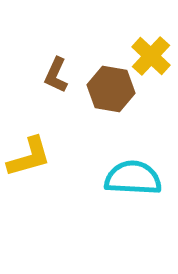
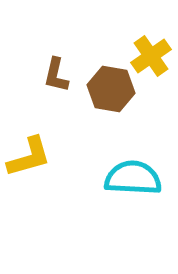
yellow cross: rotated 12 degrees clockwise
brown L-shape: rotated 12 degrees counterclockwise
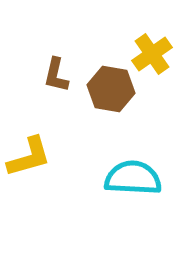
yellow cross: moved 1 px right, 2 px up
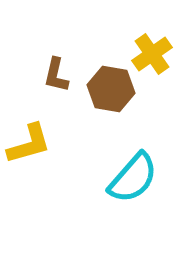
yellow L-shape: moved 13 px up
cyan semicircle: rotated 128 degrees clockwise
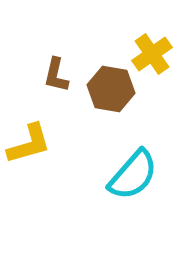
cyan semicircle: moved 3 px up
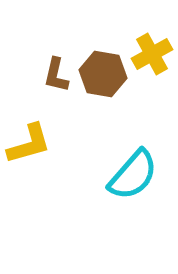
yellow cross: rotated 6 degrees clockwise
brown hexagon: moved 8 px left, 15 px up
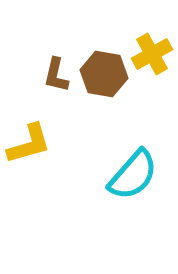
brown hexagon: moved 1 px right
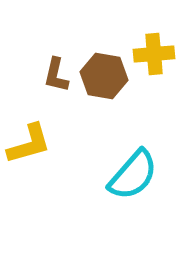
yellow cross: moved 2 px right; rotated 24 degrees clockwise
brown hexagon: moved 2 px down
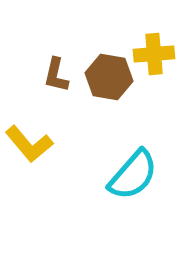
brown hexagon: moved 5 px right, 1 px down
yellow L-shape: rotated 66 degrees clockwise
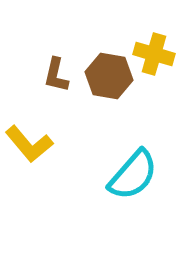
yellow cross: rotated 21 degrees clockwise
brown hexagon: moved 1 px up
